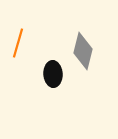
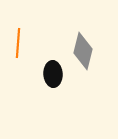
orange line: rotated 12 degrees counterclockwise
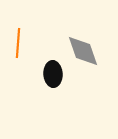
gray diamond: rotated 33 degrees counterclockwise
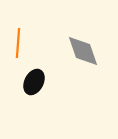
black ellipse: moved 19 px left, 8 px down; rotated 30 degrees clockwise
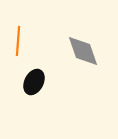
orange line: moved 2 px up
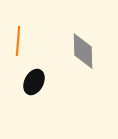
gray diamond: rotated 18 degrees clockwise
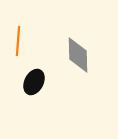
gray diamond: moved 5 px left, 4 px down
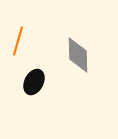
orange line: rotated 12 degrees clockwise
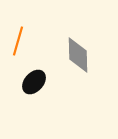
black ellipse: rotated 15 degrees clockwise
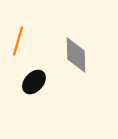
gray diamond: moved 2 px left
